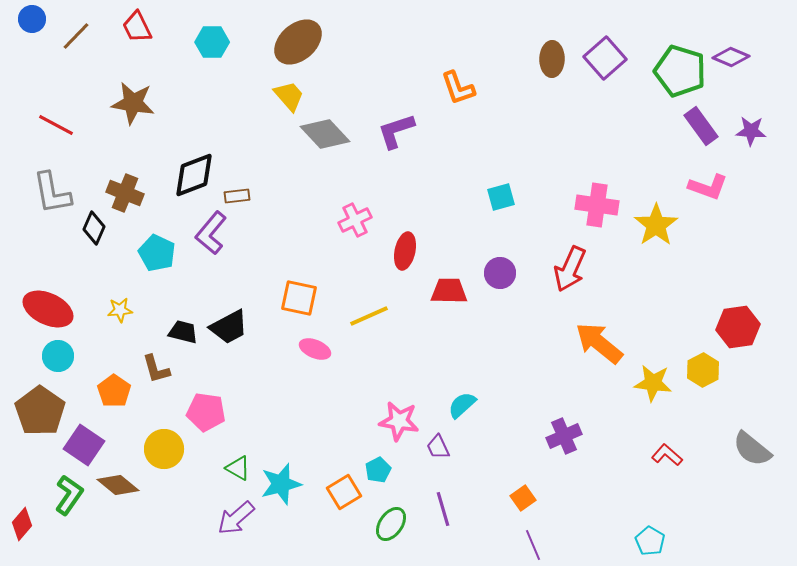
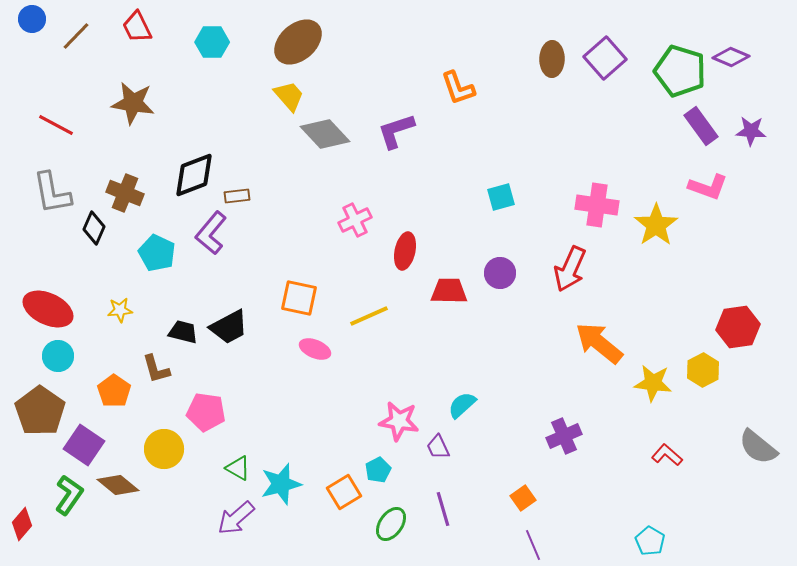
gray semicircle at (752, 449): moved 6 px right, 2 px up
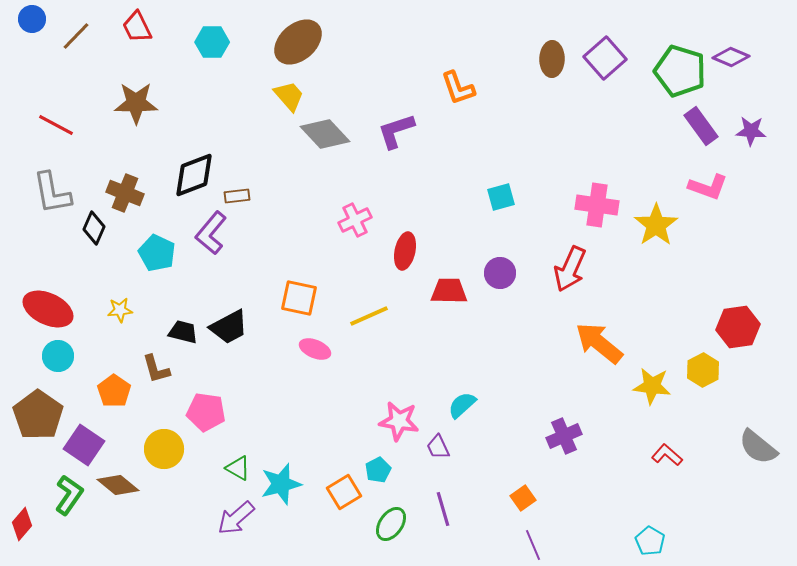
brown star at (133, 103): moved 3 px right; rotated 9 degrees counterclockwise
yellow star at (653, 383): moved 1 px left, 3 px down
brown pentagon at (40, 411): moved 2 px left, 4 px down
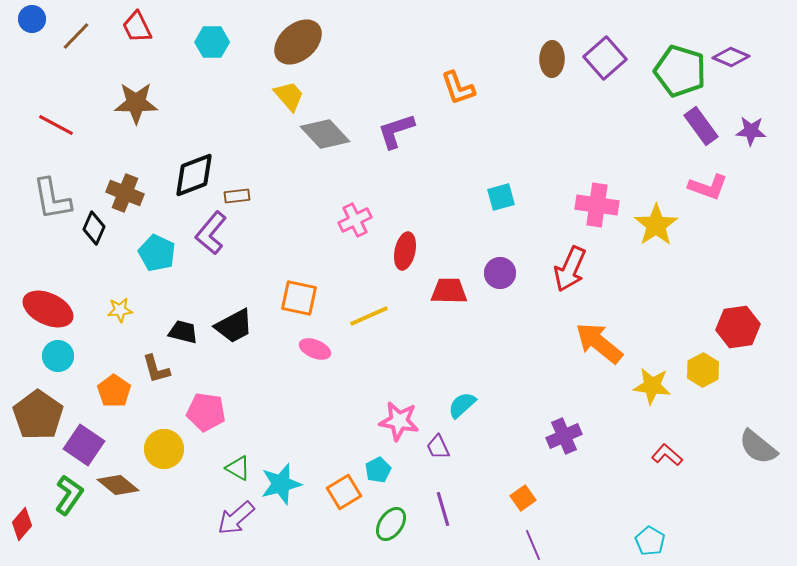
gray L-shape at (52, 193): moved 6 px down
black trapezoid at (229, 327): moved 5 px right, 1 px up
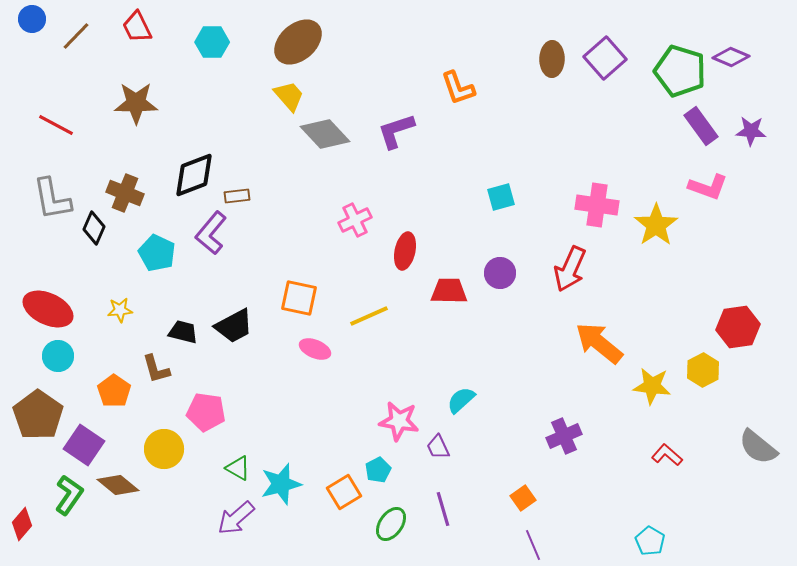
cyan semicircle at (462, 405): moved 1 px left, 5 px up
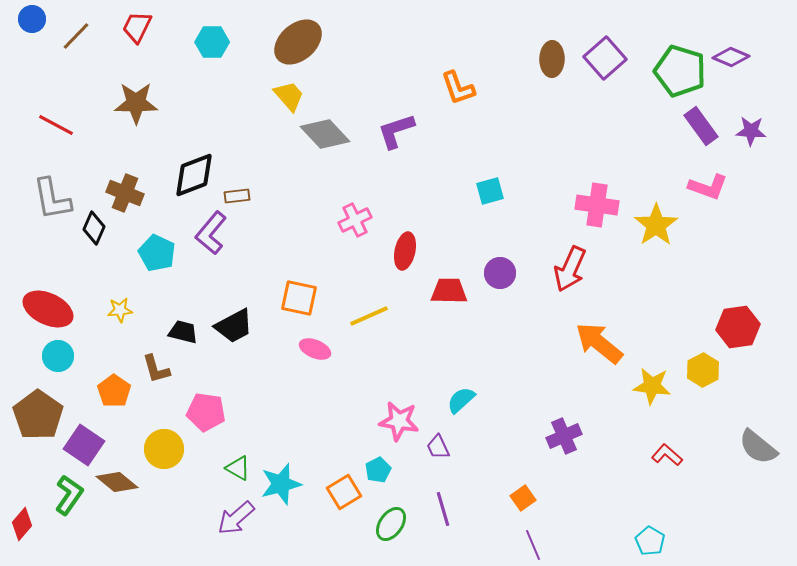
red trapezoid at (137, 27): rotated 52 degrees clockwise
cyan square at (501, 197): moved 11 px left, 6 px up
brown diamond at (118, 485): moved 1 px left, 3 px up
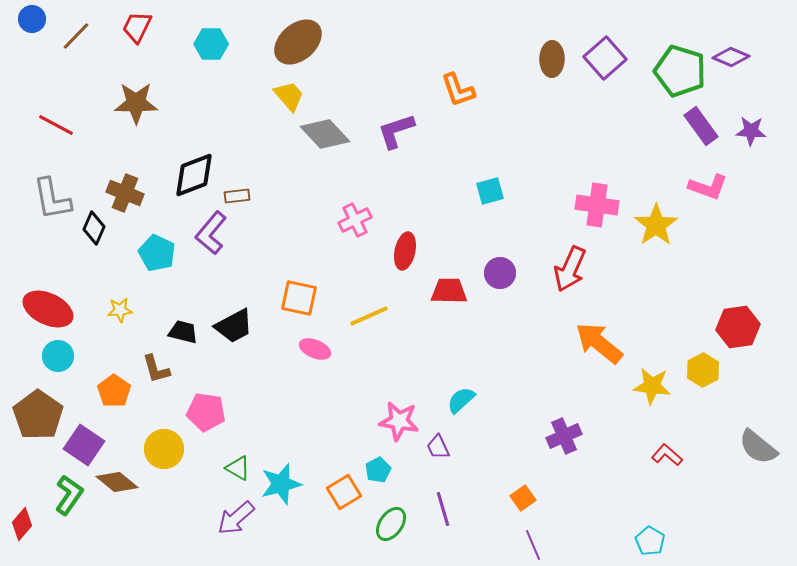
cyan hexagon at (212, 42): moved 1 px left, 2 px down
orange L-shape at (458, 88): moved 2 px down
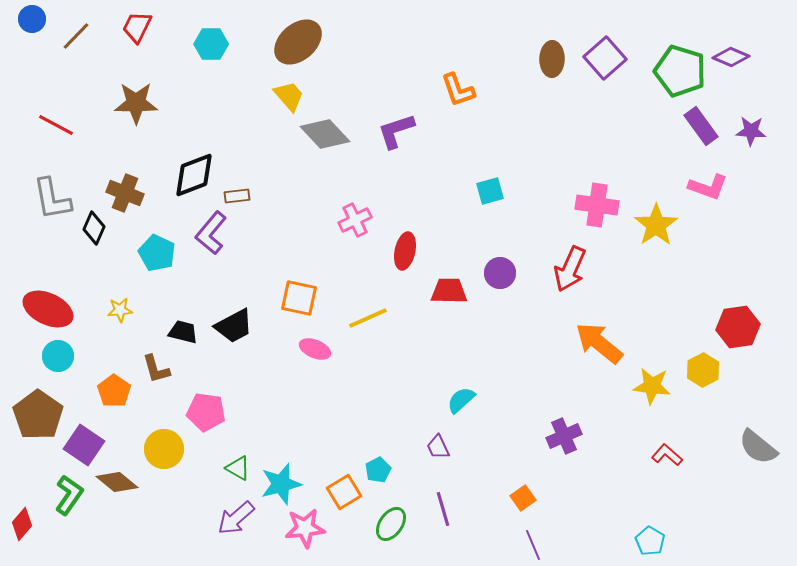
yellow line at (369, 316): moved 1 px left, 2 px down
pink star at (399, 421): moved 94 px left, 107 px down; rotated 15 degrees counterclockwise
